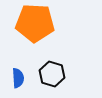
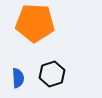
black hexagon: rotated 25 degrees clockwise
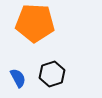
blue semicircle: rotated 24 degrees counterclockwise
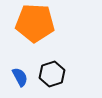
blue semicircle: moved 2 px right, 1 px up
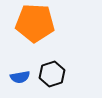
blue semicircle: rotated 108 degrees clockwise
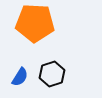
blue semicircle: rotated 48 degrees counterclockwise
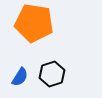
orange pentagon: moved 1 px left; rotated 6 degrees clockwise
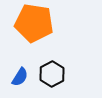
black hexagon: rotated 10 degrees counterclockwise
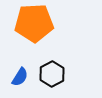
orange pentagon: rotated 12 degrees counterclockwise
